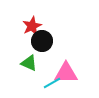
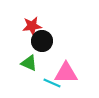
red star: rotated 18 degrees clockwise
cyan line: rotated 54 degrees clockwise
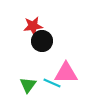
red star: moved 1 px right
green triangle: moved 1 px left, 22 px down; rotated 42 degrees clockwise
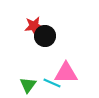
red star: moved 1 px right
black circle: moved 3 px right, 5 px up
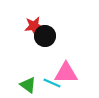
green triangle: rotated 30 degrees counterclockwise
